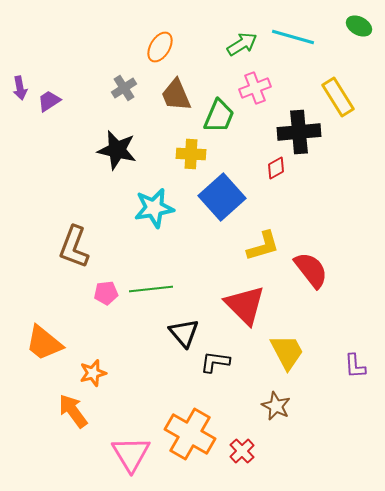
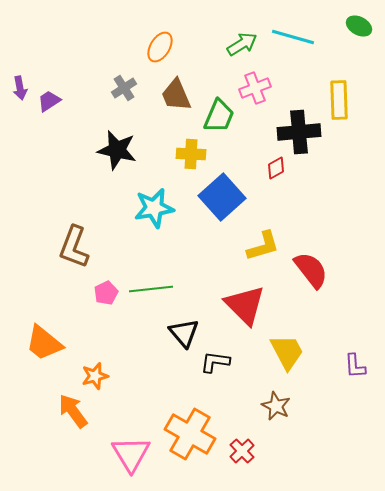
yellow rectangle: moved 1 px right, 3 px down; rotated 30 degrees clockwise
pink pentagon: rotated 20 degrees counterclockwise
orange star: moved 2 px right, 3 px down
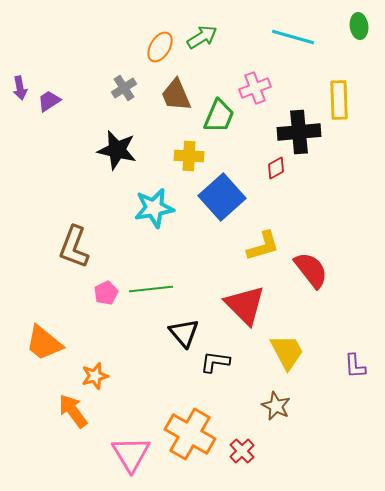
green ellipse: rotated 55 degrees clockwise
green arrow: moved 40 px left, 7 px up
yellow cross: moved 2 px left, 2 px down
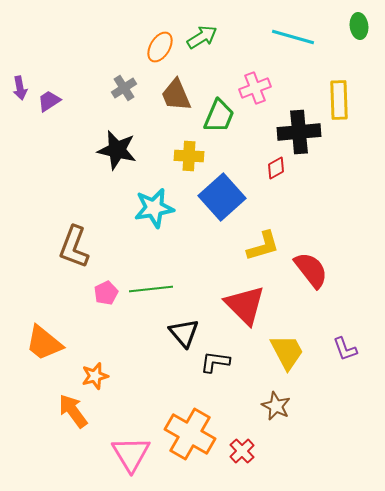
purple L-shape: moved 10 px left, 17 px up; rotated 16 degrees counterclockwise
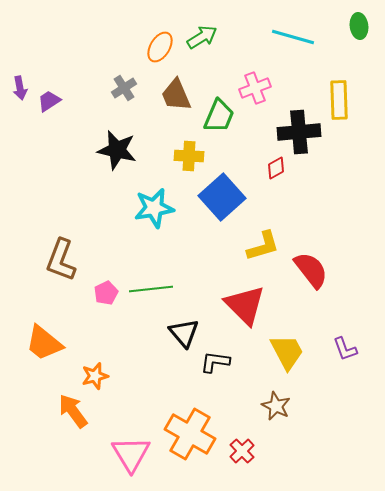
brown L-shape: moved 13 px left, 13 px down
